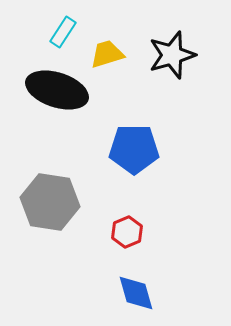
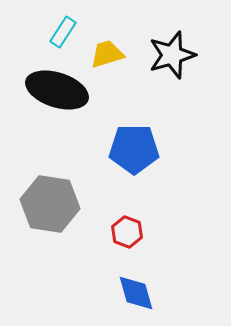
gray hexagon: moved 2 px down
red hexagon: rotated 16 degrees counterclockwise
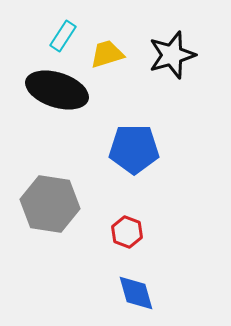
cyan rectangle: moved 4 px down
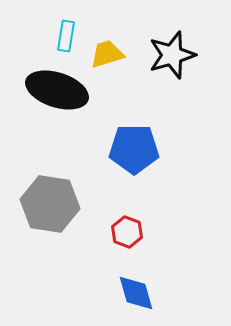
cyan rectangle: moved 3 px right; rotated 24 degrees counterclockwise
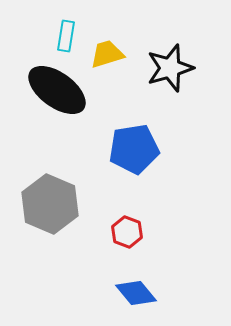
black star: moved 2 px left, 13 px down
black ellipse: rotated 18 degrees clockwise
blue pentagon: rotated 9 degrees counterclockwise
gray hexagon: rotated 14 degrees clockwise
blue diamond: rotated 24 degrees counterclockwise
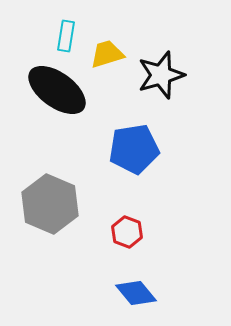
black star: moved 9 px left, 7 px down
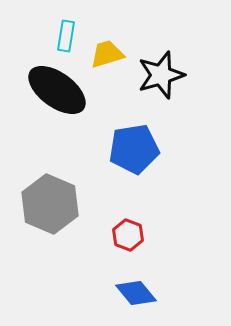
red hexagon: moved 1 px right, 3 px down
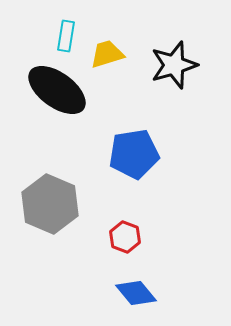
black star: moved 13 px right, 10 px up
blue pentagon: moved 5 px down
red hexagon: moved 3 px left, 2 px down
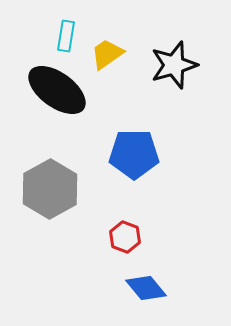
yellow trapezoid: rotated 18 degrees counterclockwise
blue pentagon: rotated 9 degrees clockwise
gray hexagon: moved 15 px up; rotated 8 degrees clockwise
blue diamond: moved 10 px right, 5 px up
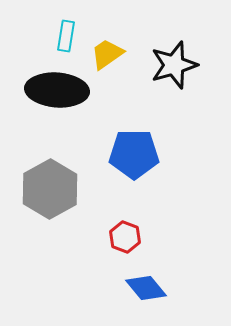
black ellipse: rotated 32 degrees counterclockwise
